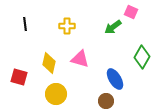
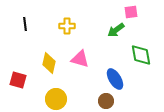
pink square: rotated 32 degrees counterclockwise
green arrow: moved 3 px right, 3 px down
green diamond: moved 1 px left, 2 px up; rotated 40 degrees counterclockwise
red square: moved 1 px left, 3 px down
yellow circle: moved 5 px down
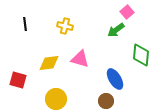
pink square: moved 4 px left; rotated 32 degrees counterclockwise
yellow cross: moved 2 px left; rotated 14 degrees clockwise
green diamond: rotated 15 degrees clockwise
yellow diamond: rotated 70 degrees clockwise
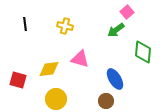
green diamond: moved 2 px right, 3 px up
yellow diamond: moved 6 px down
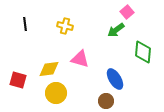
yellow circle: moved 6 px up
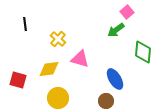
yellow cross: moved 7 px left, 13 px down; rotated 28 degrees clockwise
yellow circle: moved 2 px right, 5 px down
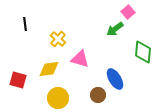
pink square: moved 1 px right
green arrow: moved 1 px left, 1 px up
brown circle: moved 8 px left, 6 px up
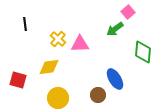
pink triangle: moved 15 px up; rotated 18 degrees counterclockwise
yellow diamond: moved 2 px up
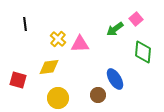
pink square: moved 8 px right, 7 px down
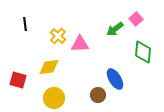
yellow cross: moved 3 px up
yellow circle: moved 4 px left
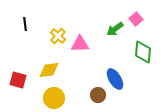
yellow diamond: moved 3 px down
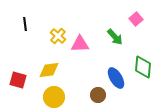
green arrow: moved 8 px down; rotated 96 degrees counterclockwise
green diamond: moved 15 px down
blue ellipse: moved 1 px right, 1 px up
yellow circle: moved 1 px up
